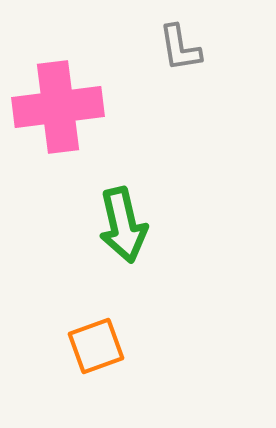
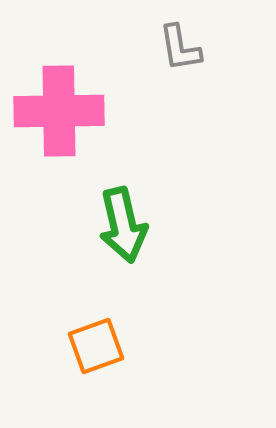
pink cross: moved 1 px right, 4 px down; rotated 6 degrees clockwise
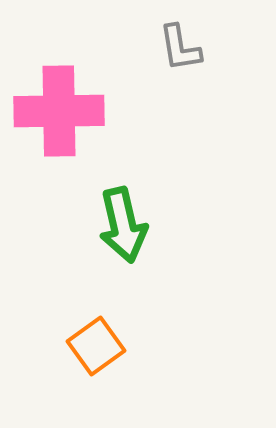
orange square: rotated 16 degrees counterclockwise
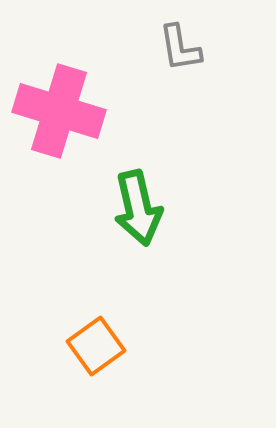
pink cross: rotated 18 degrees clockwise
green arrow: moved 15 px right, 17 px up
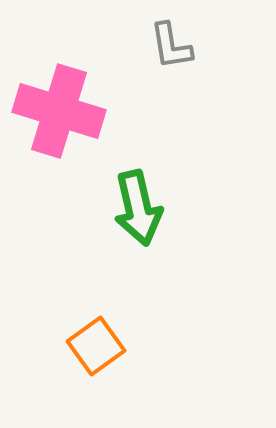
gray L-shape: moved 9 px left, 2 px up
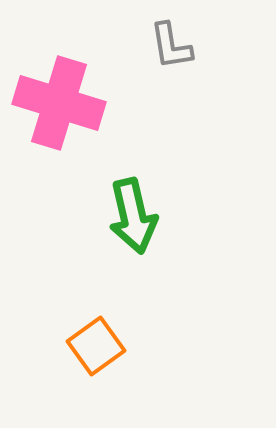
pink cross: moved 8 px up
green arrow: moved 5 px left, 8 px down
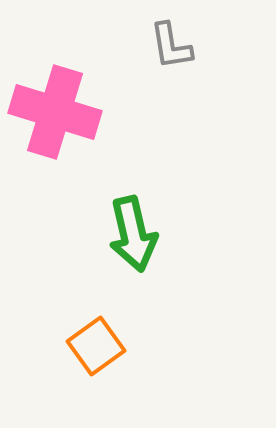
pink cross: moved 4 px left, 9 px down
green arrow: moved 18 px down
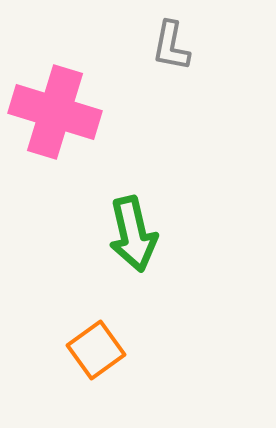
gray L-shape: rotated 20 degrees clockwise
orange square: moved 4 px down
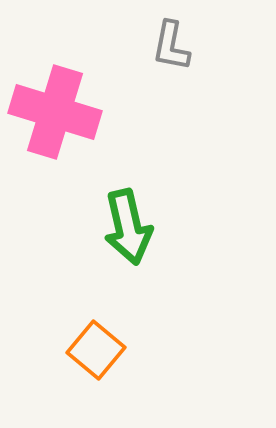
green arrow: moved 5 px left, 7 px up
orange square: rotated 14 degrees counterclockwise
